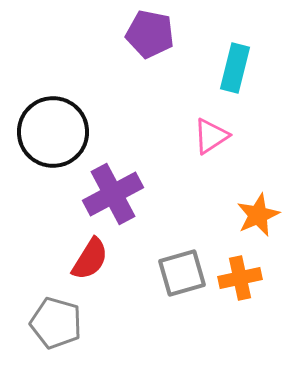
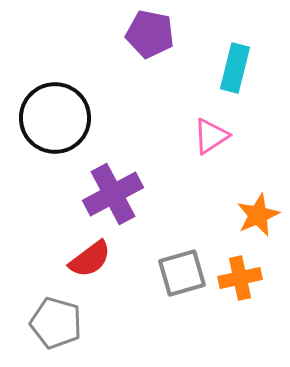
black circle: moved 2 px right, 14 px up
red semicircle: rotated 21 degrees clockwise
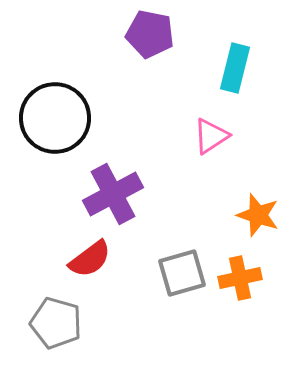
orange star: rotated 30 degrees counterclockwise
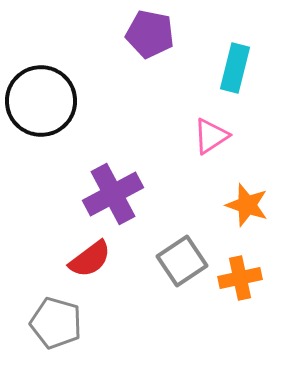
black circle: moved 14 px left, 17 px up
orange star: moved 11 px left, 10 px up
gray square: moved 12 px up; rotated 18 degrees counterclockwise
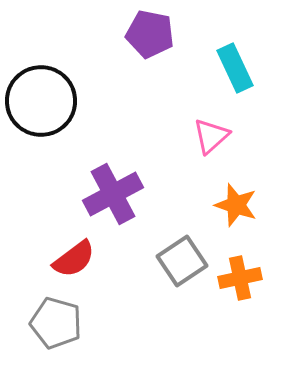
cyan rectangle: rotated 39 degrees counterclockwise
pink triangle: rotated 9 degrees counterclockwise
orange star: moved 11 px left
red semicircle: moved 16 px left
